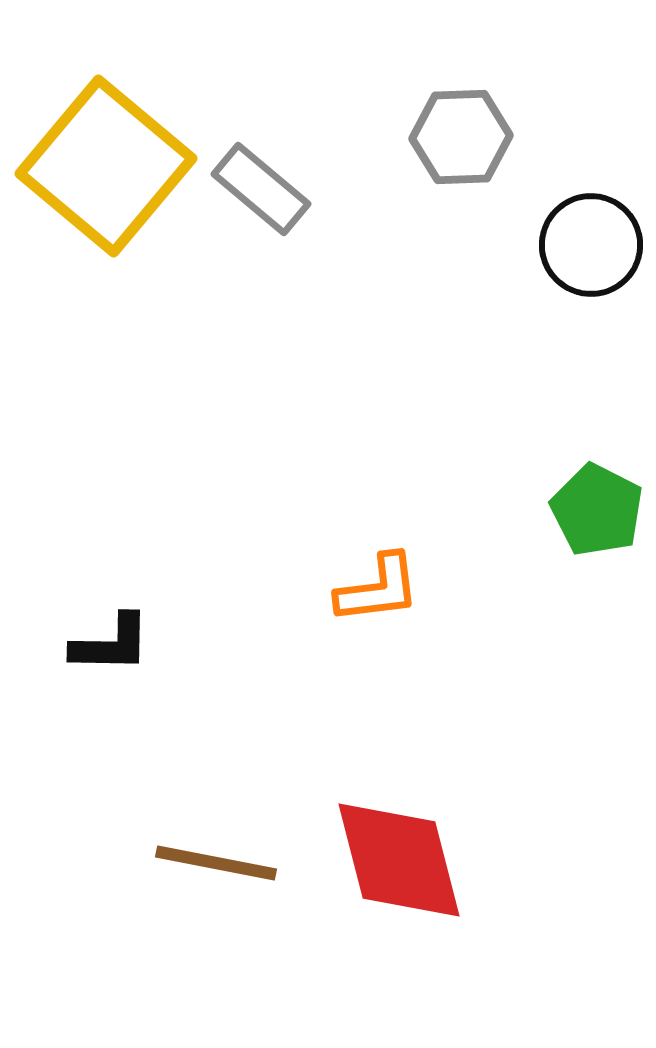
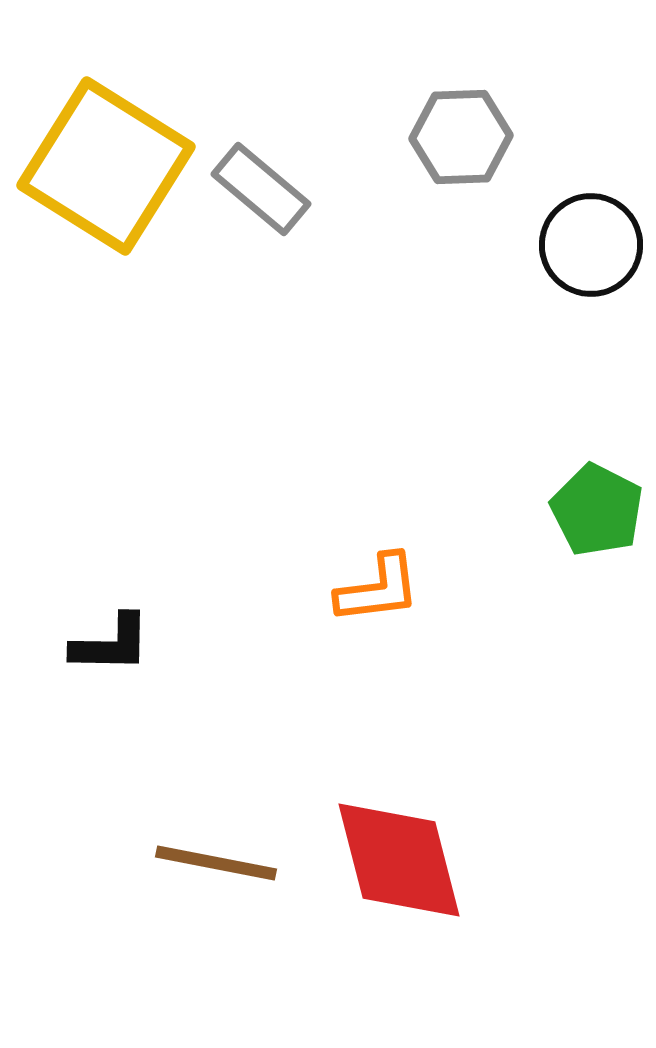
yellow square: rotated 8 degrees counterclockwise
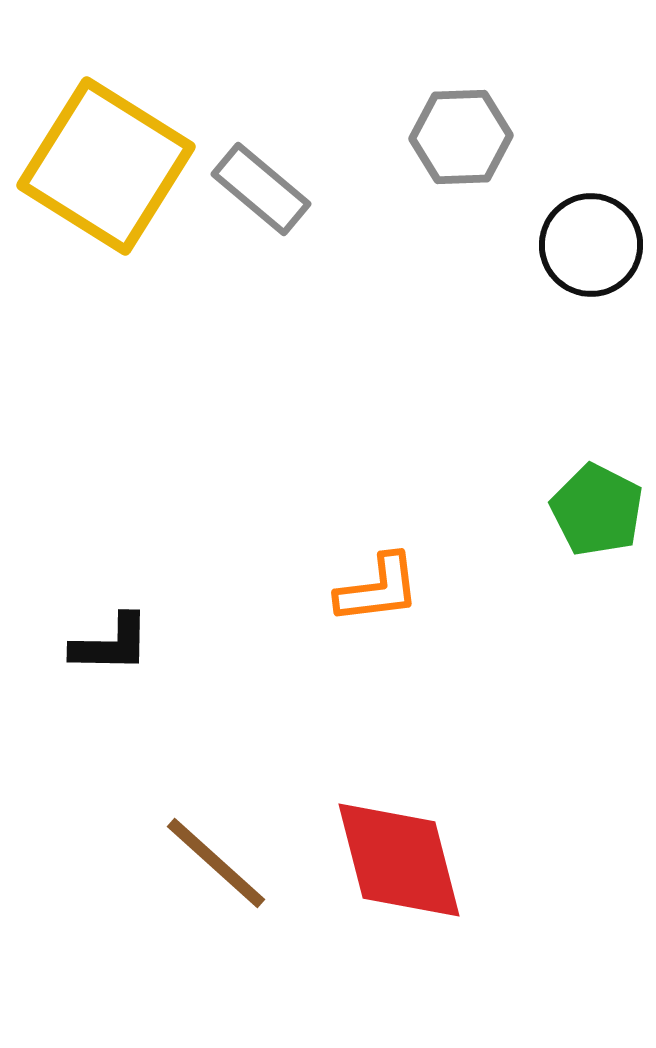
brown line: rotated 31 degrees clockwise
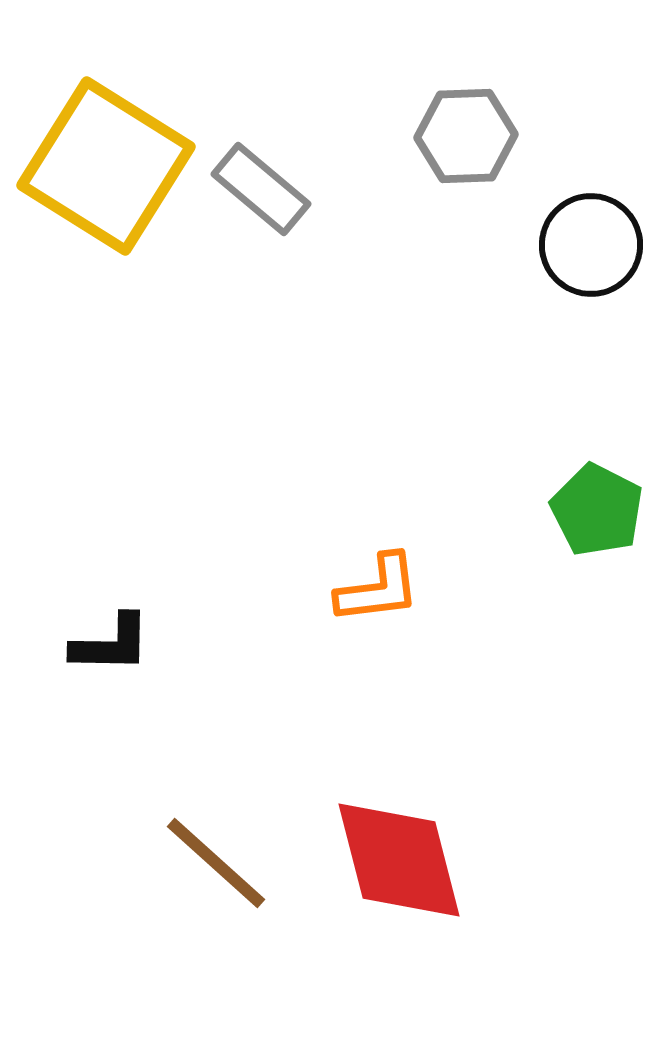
gray hexagon: moved 5 px right, 1 px up
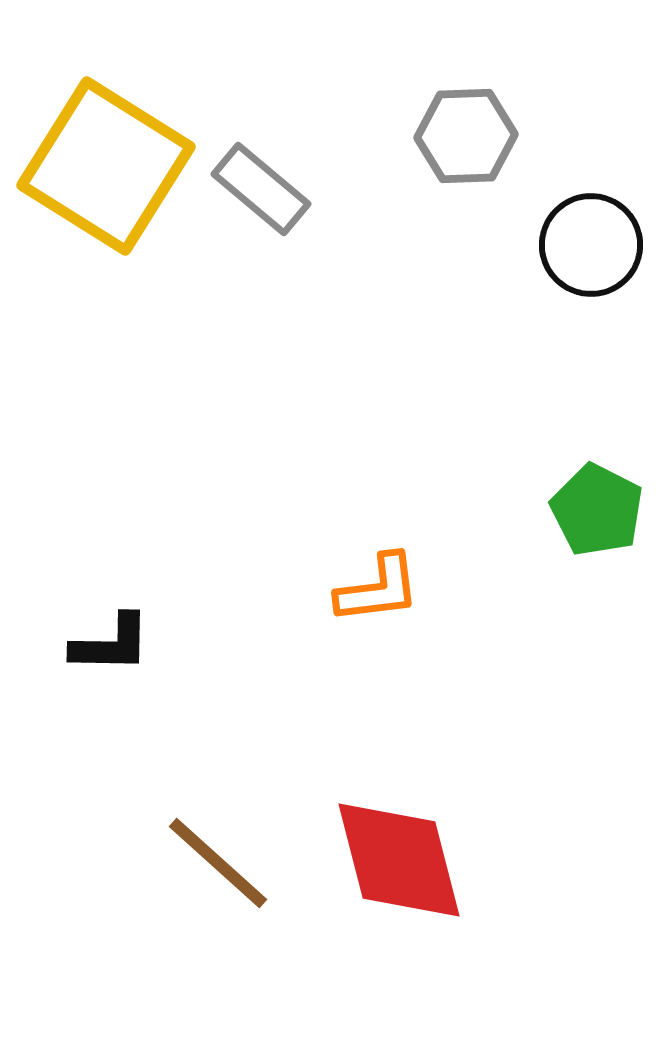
brown line: moved 2 px right
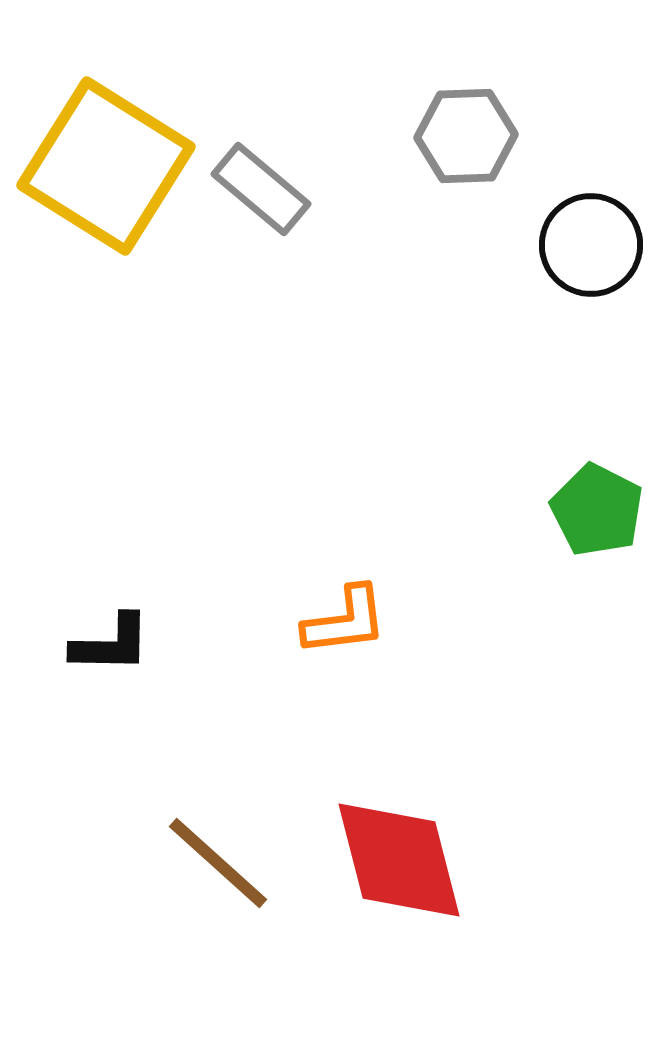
orange L-shape: moved 33 px left, 32 px down
